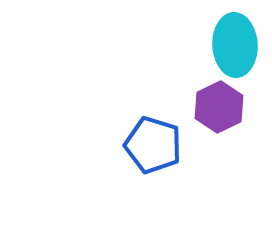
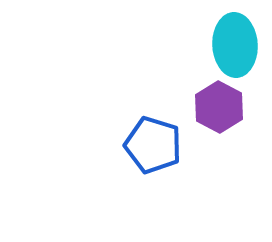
purple hexagon: rotated 6 degrees counterclockwise
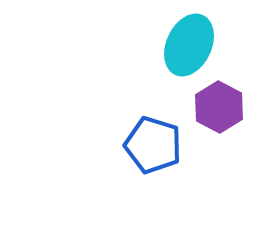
cyan ellipse: moved 46 px left; rotated 28 degrees clockwise
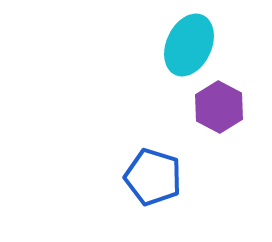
blue pentagon: moved 32 px down
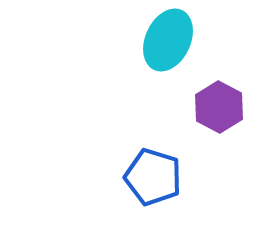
cyan ellipse: moved 21 px left, 5 px up
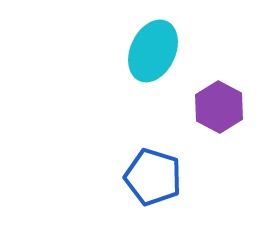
cyan ellipse: moved 15 px left, 11 px down
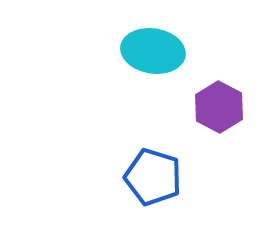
cyan ellipse: rotated 74 degrees clockwise
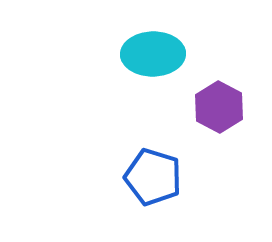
cyan ellipse: moved 3 px down; rotated 10 degrees counterclockwise
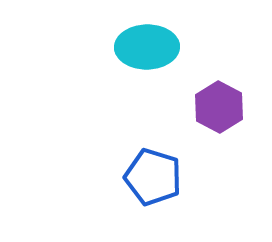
cyan ellipse: moved 6 px left, 7 px up
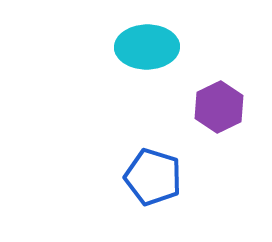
purple hexagon: rotated 6 degrees clockwise
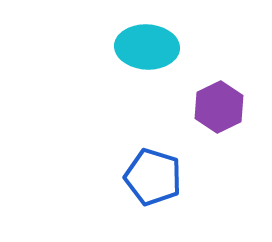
cyan ellipse: rotated 4 degrees clockwise
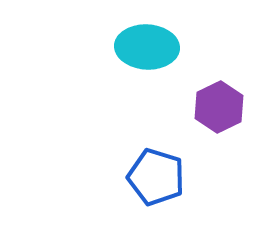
blue pentagon: moved 3 px right
